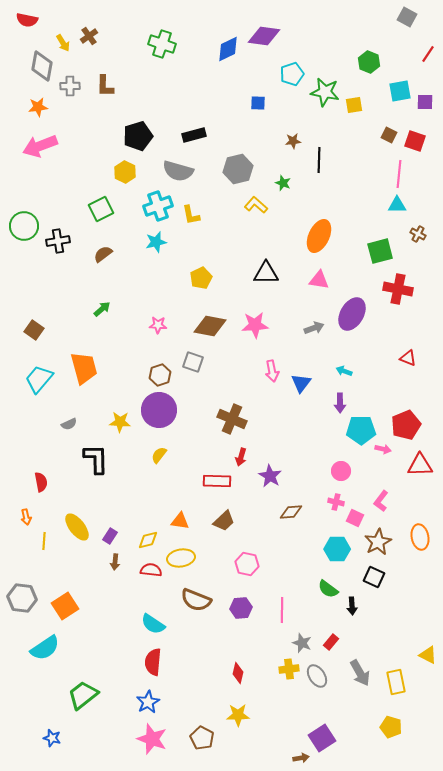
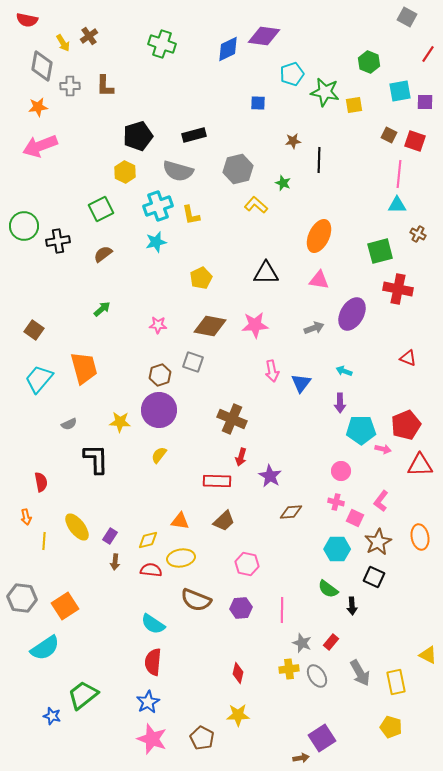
blue star at (52, 738): moved 22 px up
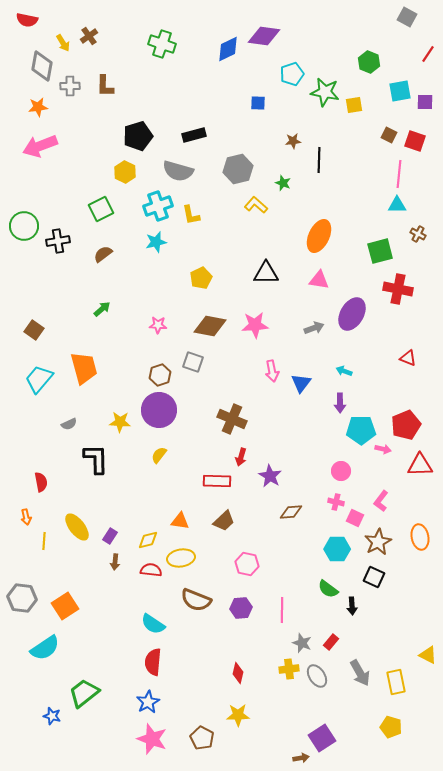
green trapezoid at (83, 695): moved 1 px right, 2 px up
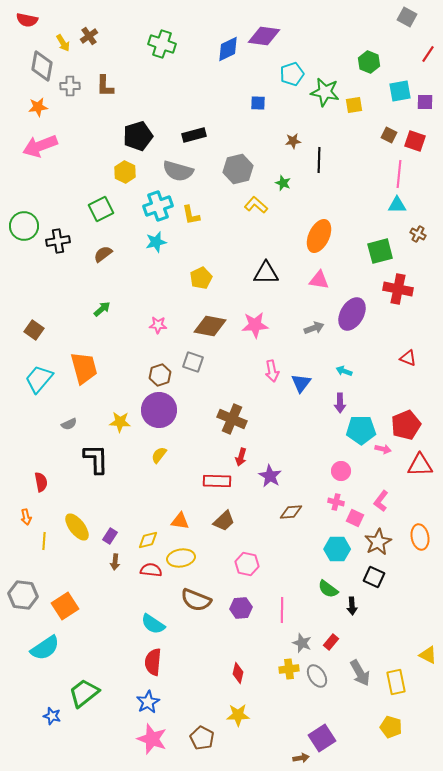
gray hexagon at (22, 598): moved 1 px right, 3 px up
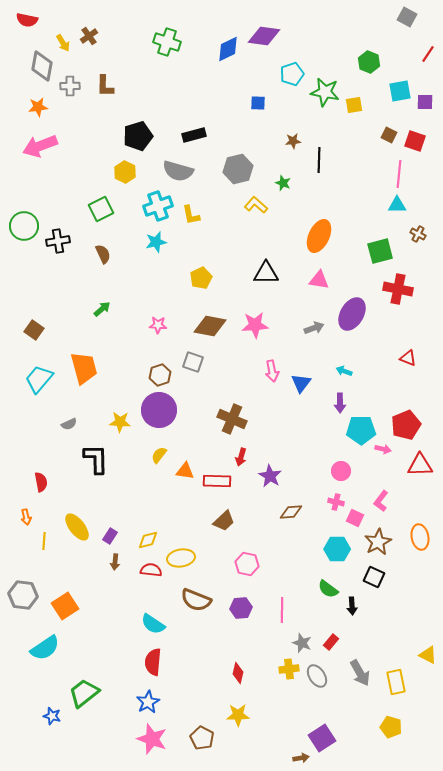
green cross at (162, 44): moved 5 px right, 2 px up
brown semicircle at (103, 254): rotated 102 degrees clockwise
orange triangle at (180, 521): moved 5 px right, 50 px up
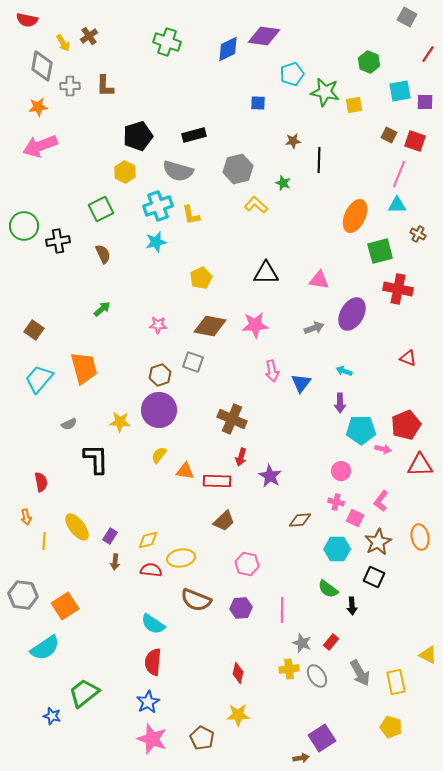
pink line at (399, 174): rotated 16 degrees clockwise
orange ellipse at (319, 236): moved 36 px right, 20 px up
brown diamond at (291, 512): moved 9 px right, 8 px down
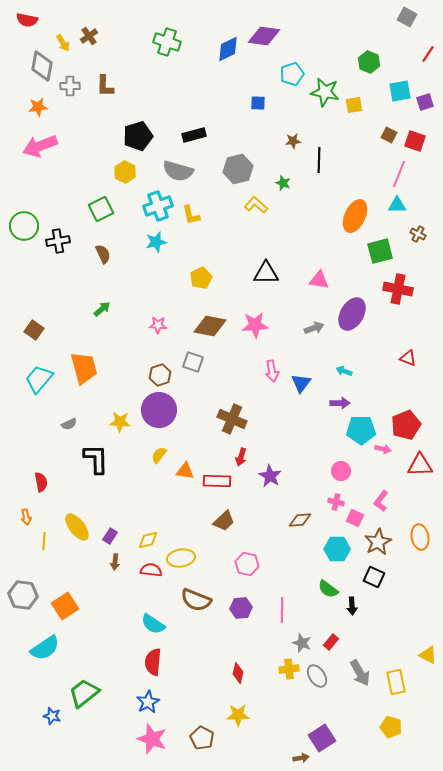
purple square at (425, 102): rotated 18 degrees counterclockwise
purple arrow at (340, 403): rotated 90 degrees counterclockwise
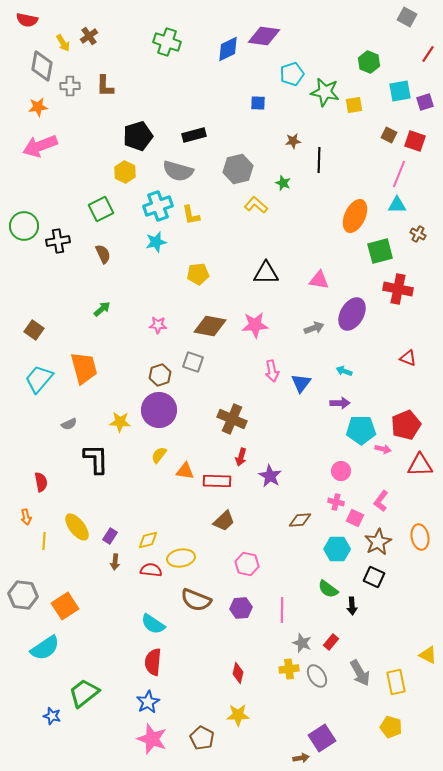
yellow pentagon at (201, 278): moved 3 px left, 4 px up; rotated 20 degrees clockwise
